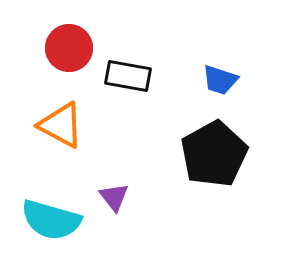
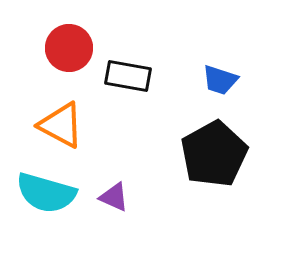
purple triangle: rotated 28 degrees counterclockwise
cyan semicircle: moved 5 px left, 27 px up
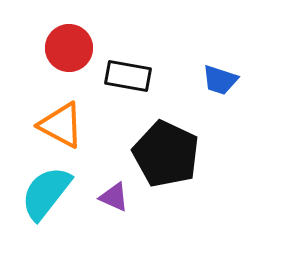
black pentagon: moved 48 px left; rotated 18 degrees counterclockwise
cyan semicircle: rotated 112 degrees clockwise
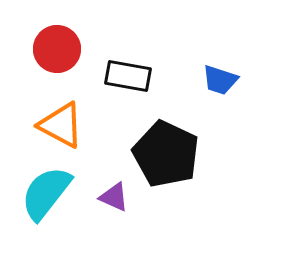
red circle: moved 12 px left, 1 px down
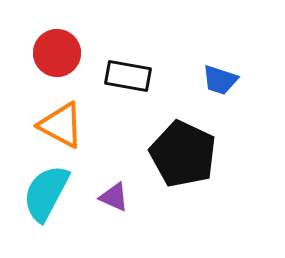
red circle: moved 4 px down
black pentagon: moved 17 px right
cyan semicircle: rotated 10 degrees counterclockwise
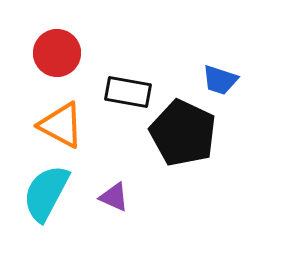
black rectangle: moved 16 px down
black pentagon: moved 21 px up
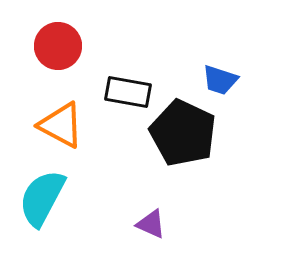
red circle: moved 1 px right, 7 px up
cyan semicircle: moved 4 px left, 5 px down
purple triangle: moved 37 px right, 27 px down
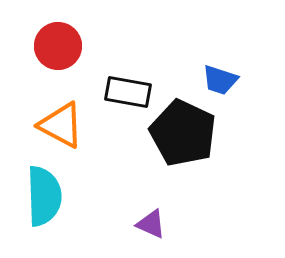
cyan semicircle: moved 2 px right, 2 px up; rotated 150 degrees clockwise
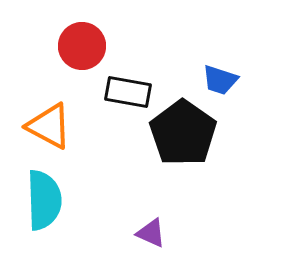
red circle: moved 24 px right
orange triangle: moved 12 px left, 1 px down
black pentagon: rotated 10 degrees clockwise
cyan semicircle: moved 4 px down
purple triangle: moved 9 px down
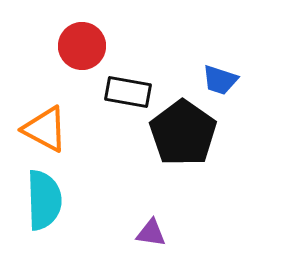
orange triangle: moved 4 px left, 3 px down
purple triangle: rotated 16 degrees counterclockwise
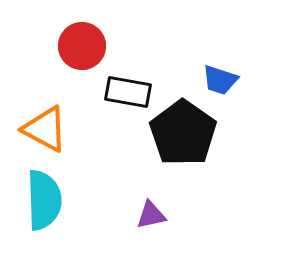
purple triangle: moved 18 px up; rotated 20 degrees counterclockwise
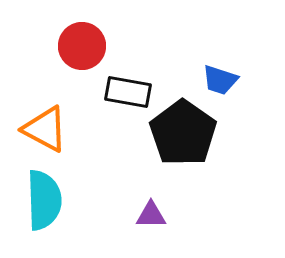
purple triangle: rotated 12 degrees clockwise
